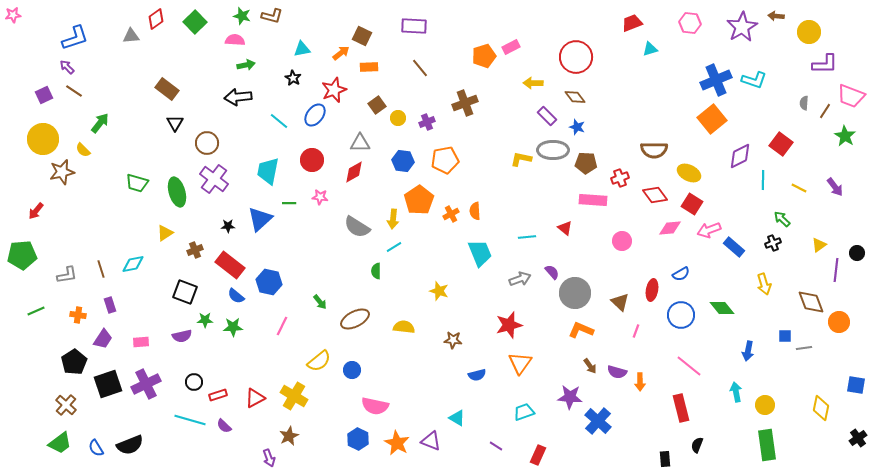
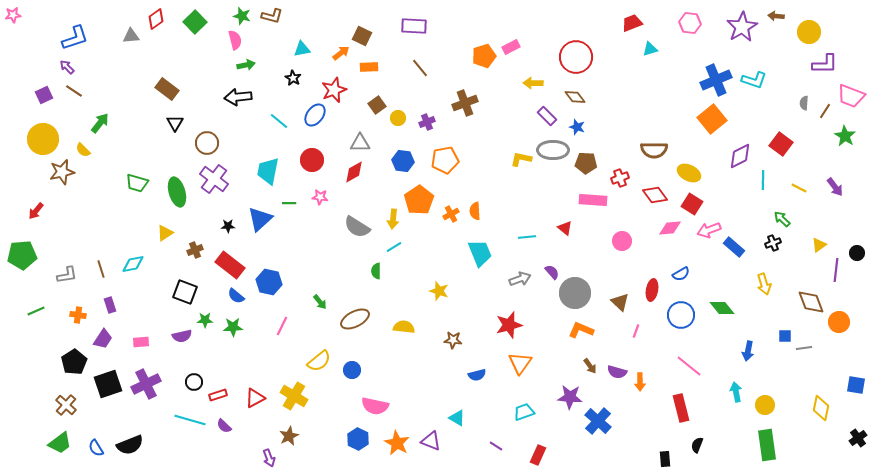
pink semicircle at (235, 40): rotated 72 degrees clockwise
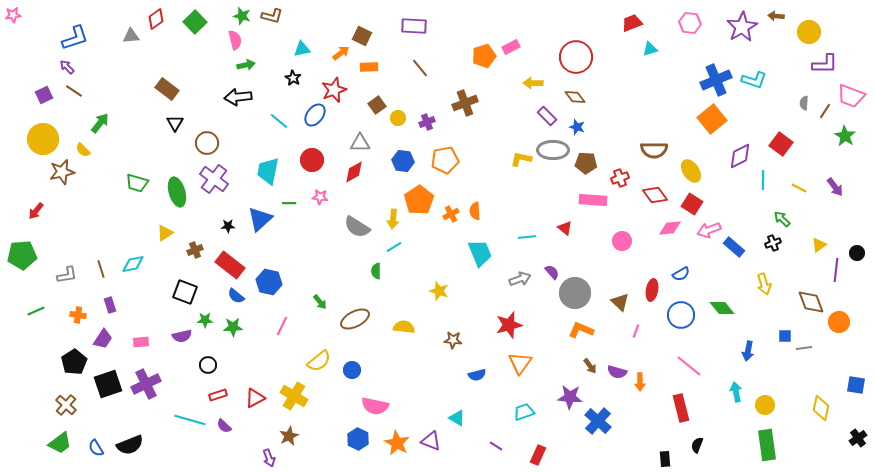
yellow ellipse at (689, 173): moved 2 px right, 2 px up; rotated 30 degrees clockwise
black circle at (194, 382): moved 14 px right, 17 px up
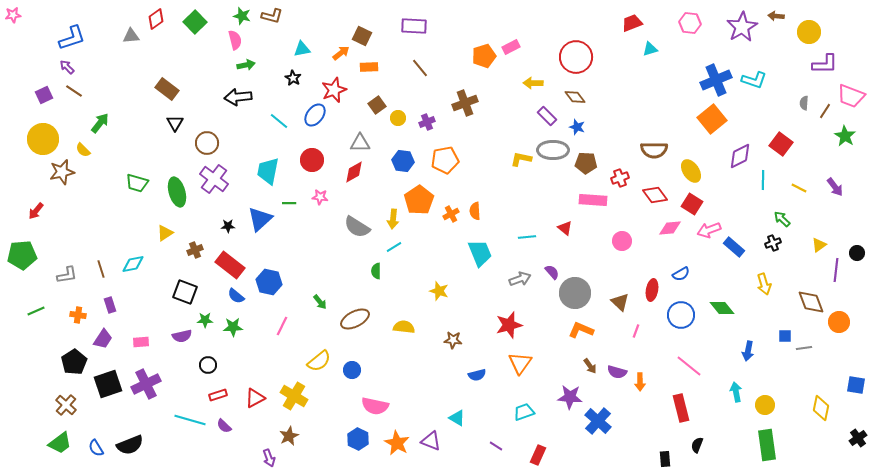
blue L-shape at (75, 38): moved 3 px left
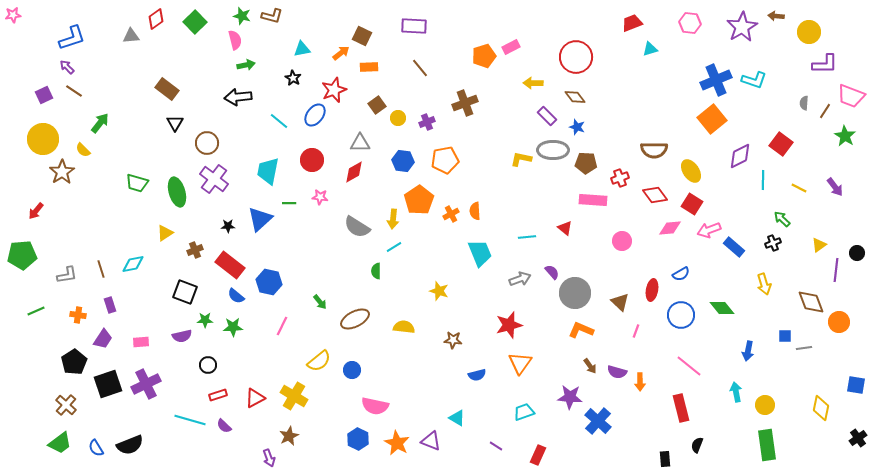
brown star at (62, 172): rotated 20 degrees counterclockwise
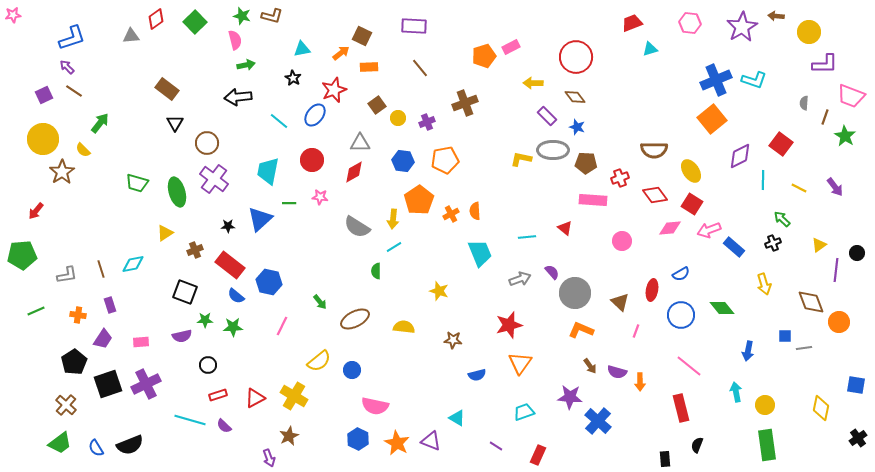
brown line at (825, 111): moved 6 px down; rotated 14 degrees counterclockwise
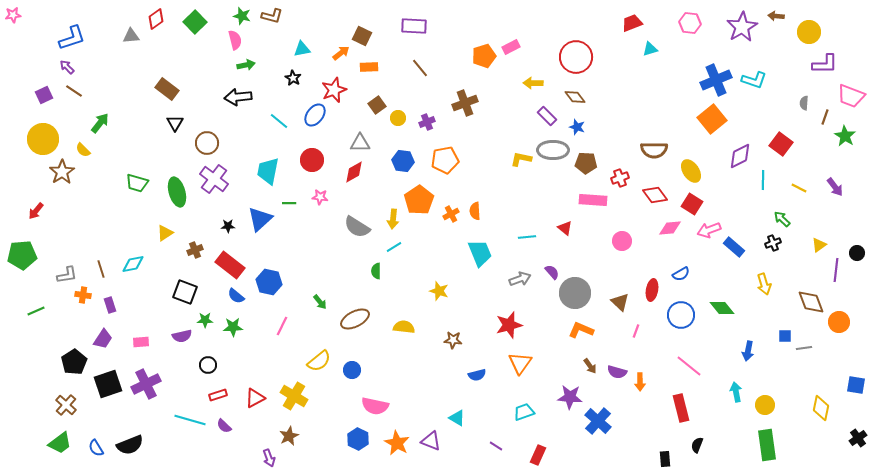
orange cross at (78, 315): moved 5 px right, 20 px up
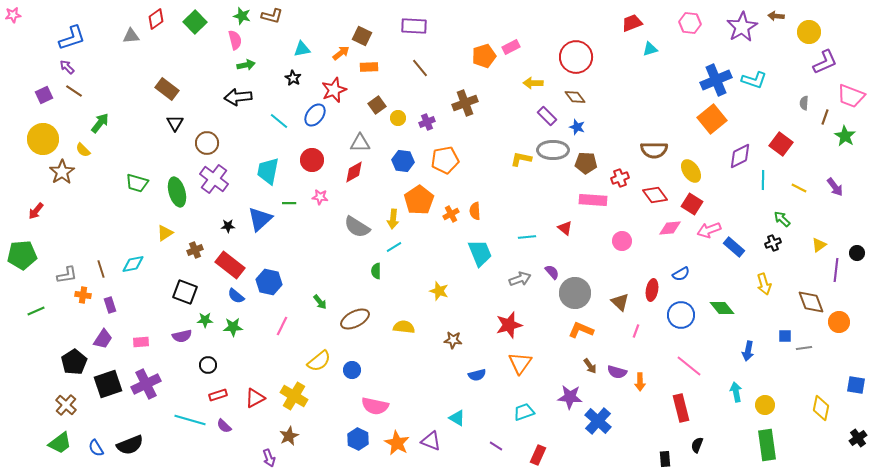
purple L-shape at (825, 64): moved 2 px up; rotated 24 degrees counterclockwise
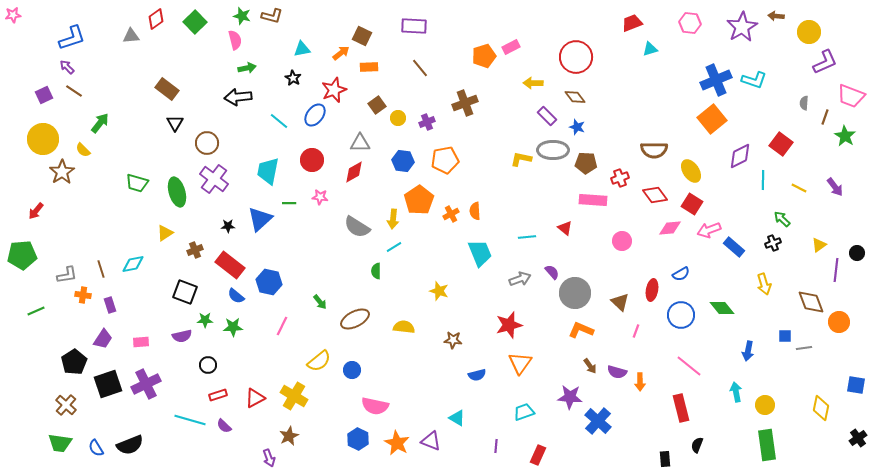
green arrow at (246, 65): moved 1 px right, 3 px down
green trapezoid at (60, 443): rotated 45 degrees clockwise
purple line at (496, 446): rotated 64 degrees clockwise
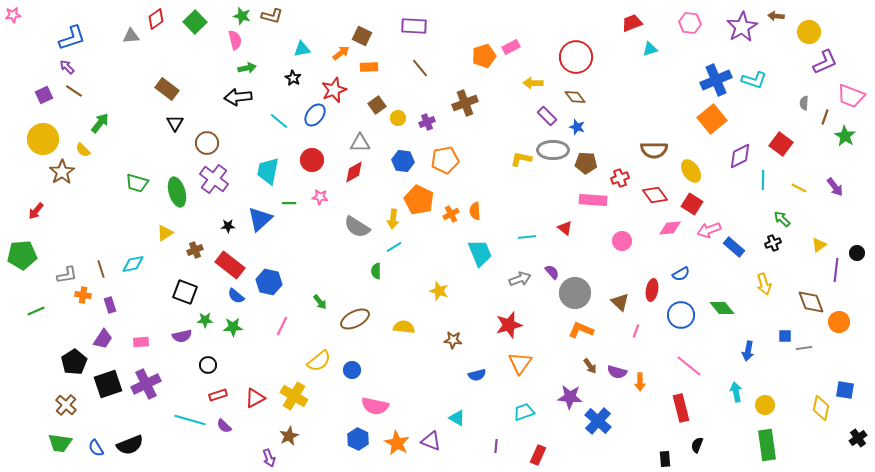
orange pentagon at (419, 200): rotated 12 degrees counterclockwise
blue square at (856, 385): moved 11 px left, 5 px down
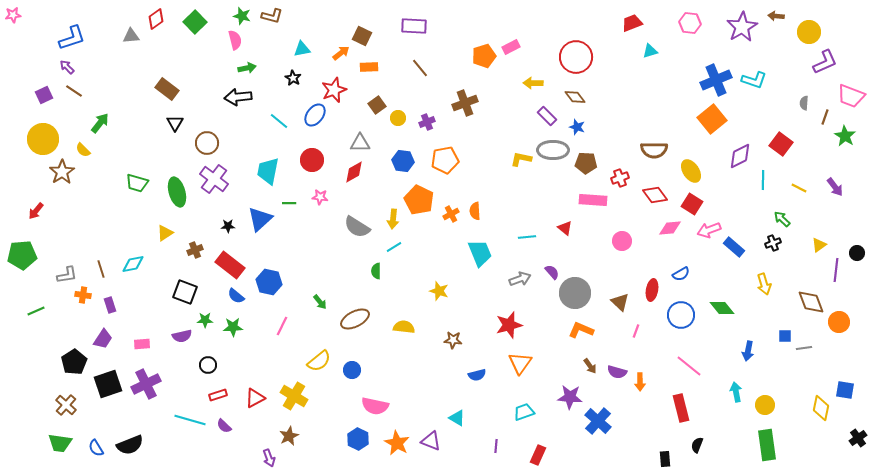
cyan triangle at (650, 49): moved 2 px down
pink rectangle at (141, 342): moved 1 px right, 2 px down
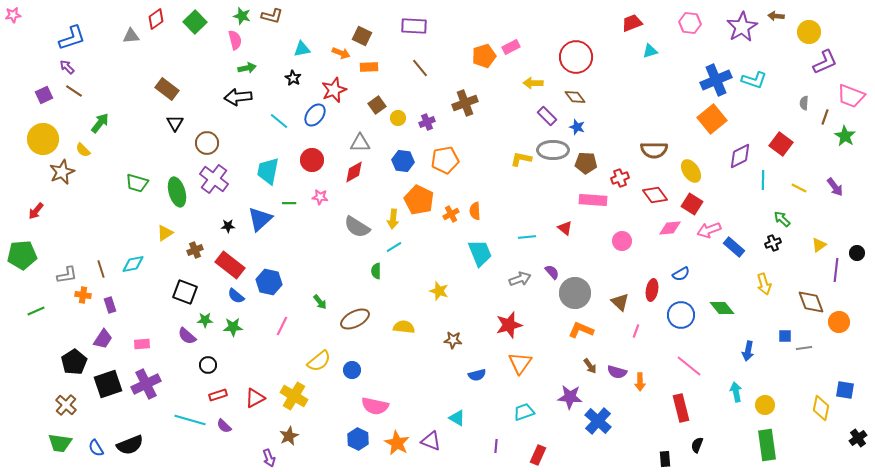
orange arrow at (341, 53): rotated 60 degrees clockwise
brown star at (62, 172): rotated 10 degrees clockwise
purple semicircle at (182, 336): moved 5 px right; rotated 54 degrees clockwise
